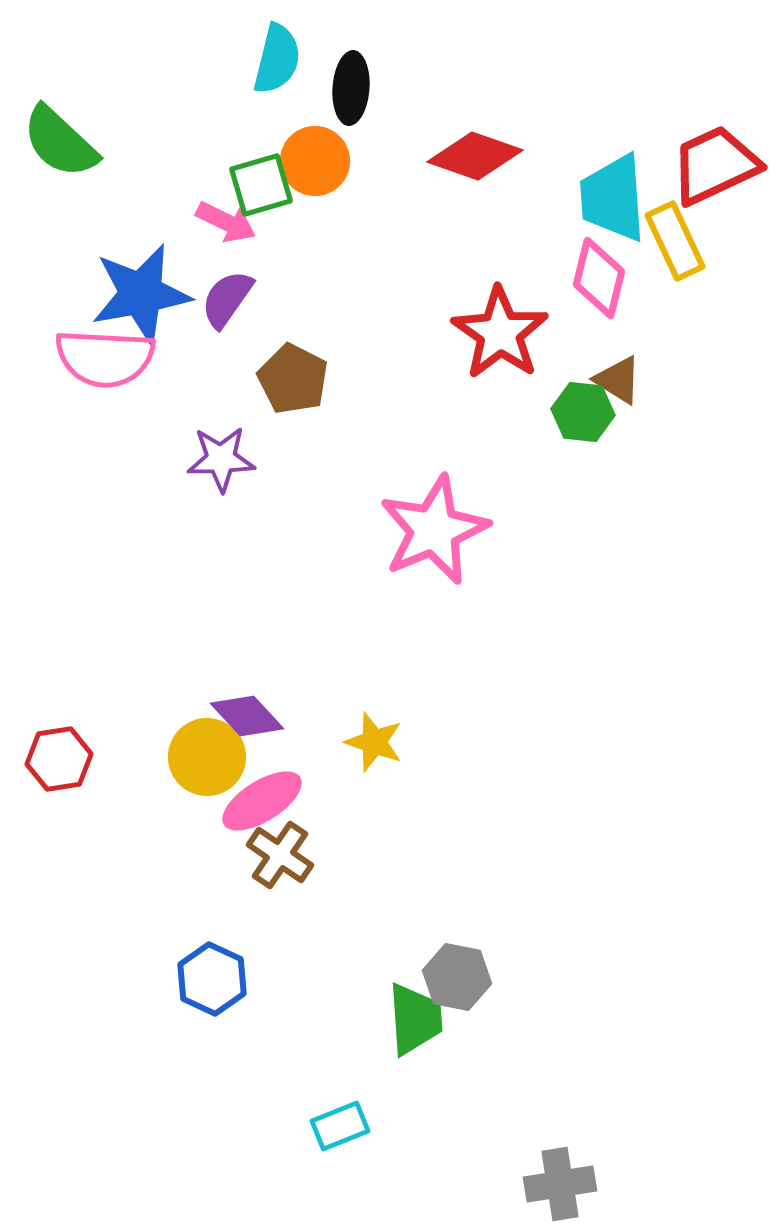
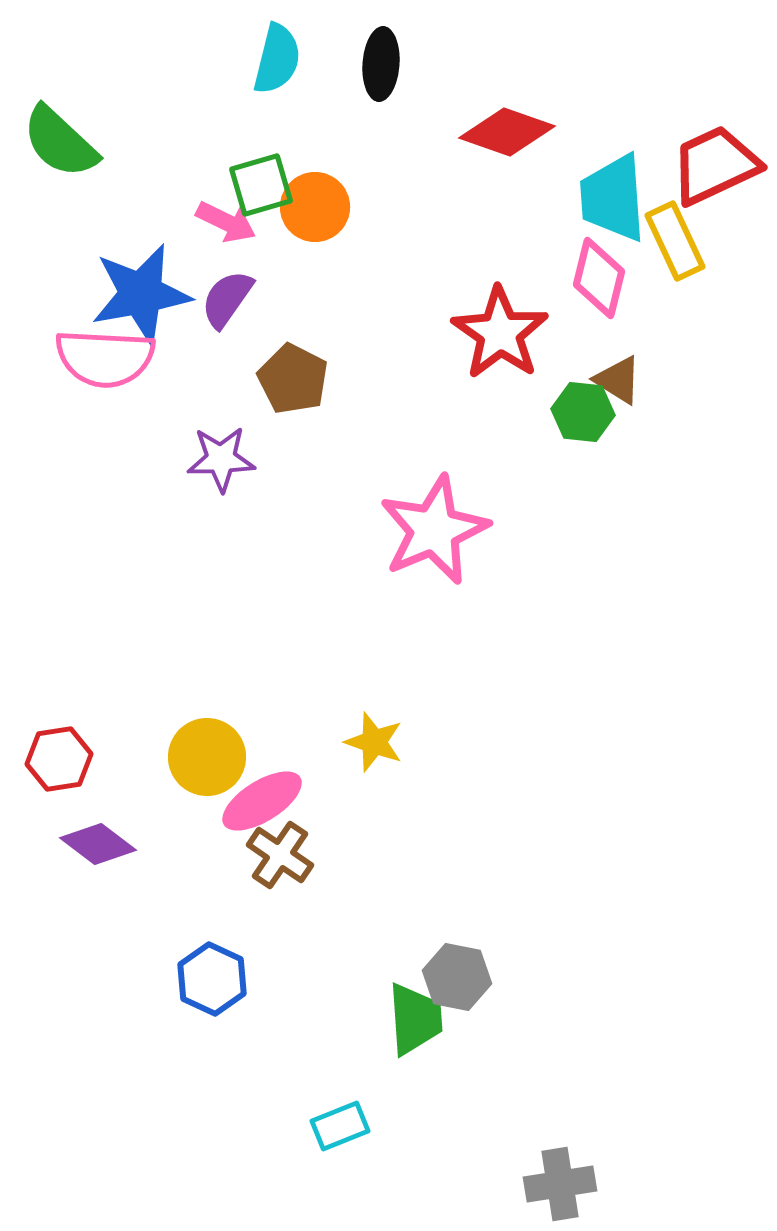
black ellipse: moved 30 px right, 24 px up
red diamond: moved 32 px right, 24 px up
orange circle: moved 46 px down
purple diamond: moved 149 px left, 128 px down; rotated 10 degrees counterclockwise
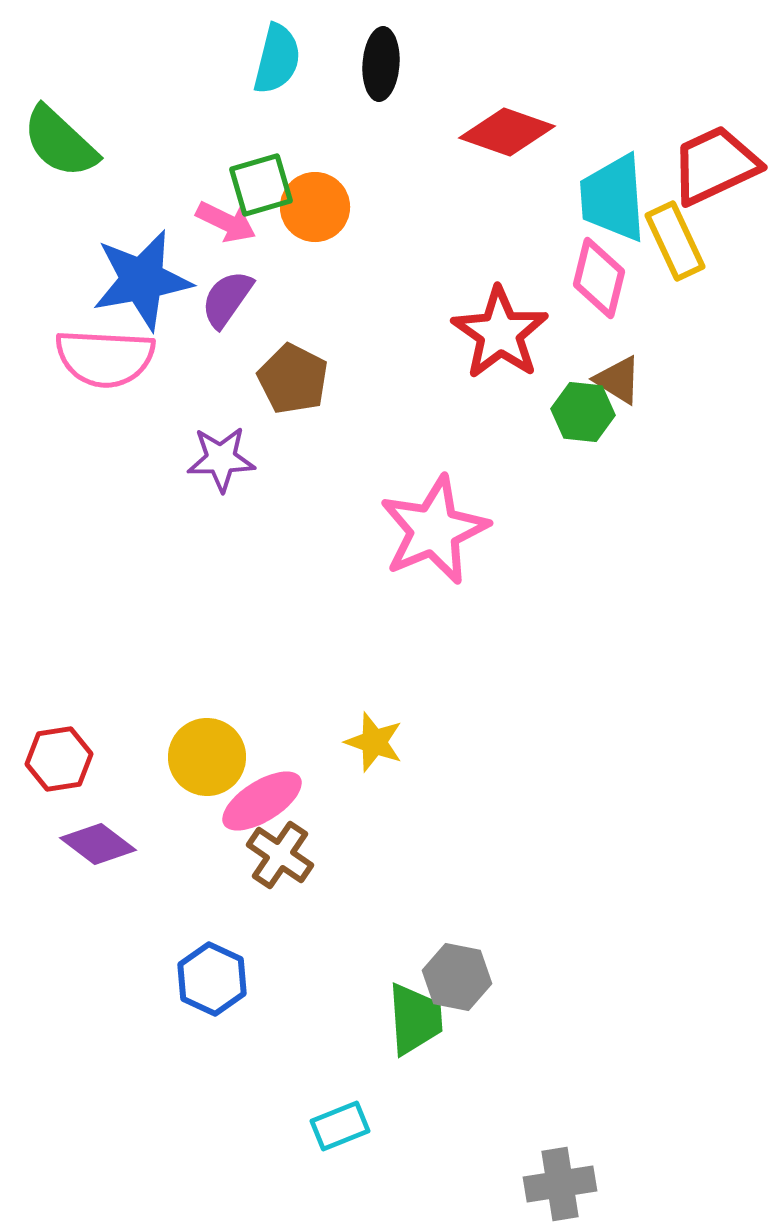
blue star: moved 1 px right, 14 px up
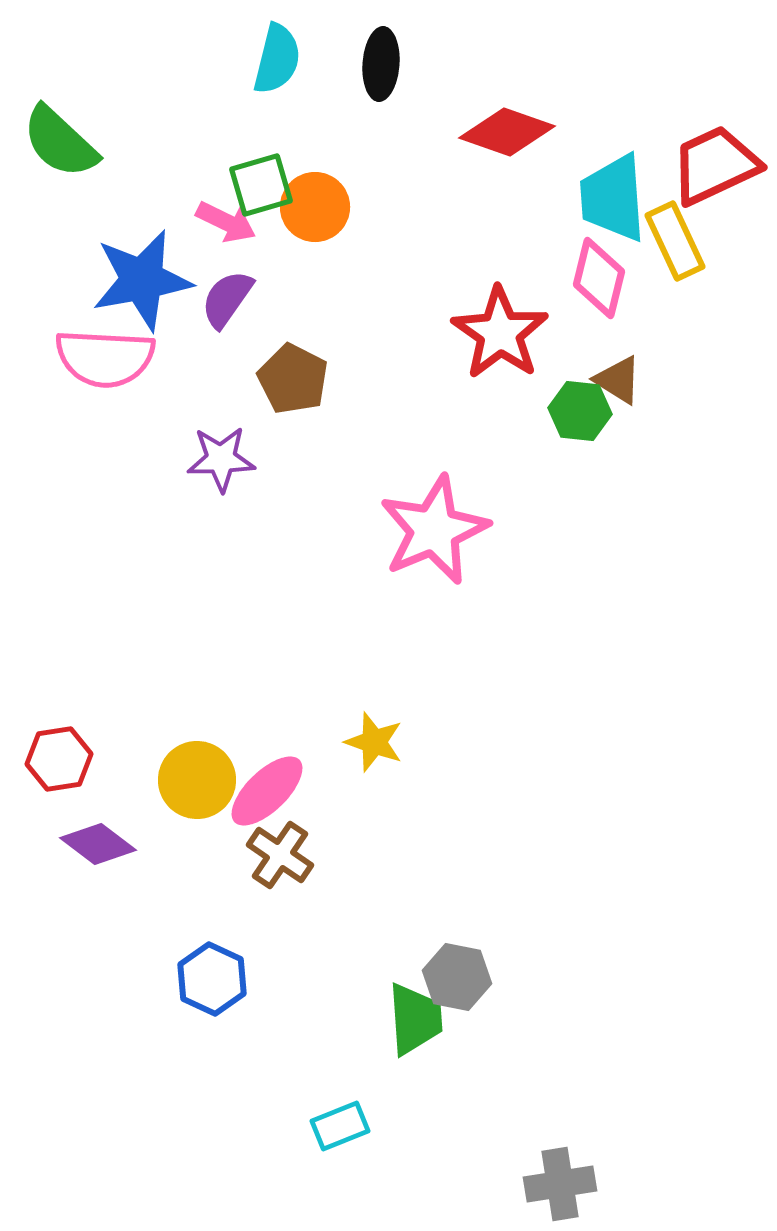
green hexagon: moved 3 px left, 1 px up
yellow circle: moved 10 px left, 23 px down
pink ellipse: moved 5 px right, 10 px up; rotated 12 degrees counterclockwise
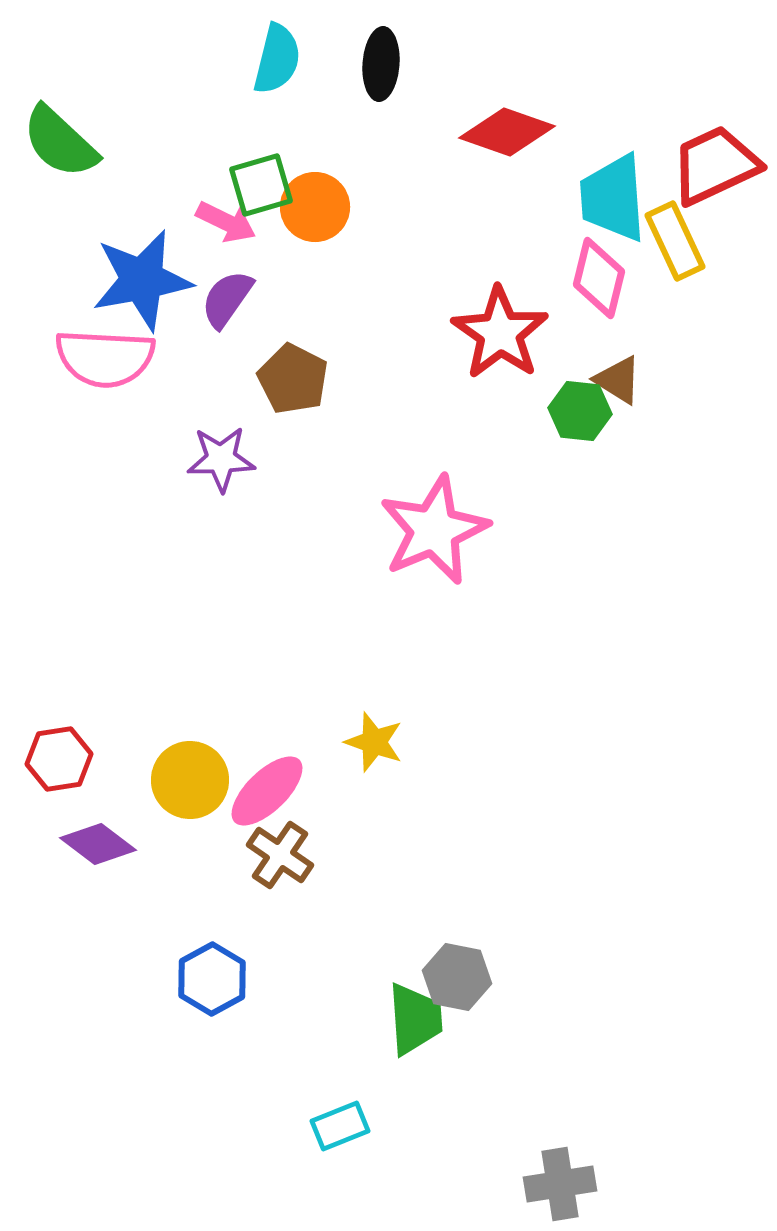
yellow circle: moved 7 px left
blue hexagon: rotated 6 degrees clockwise
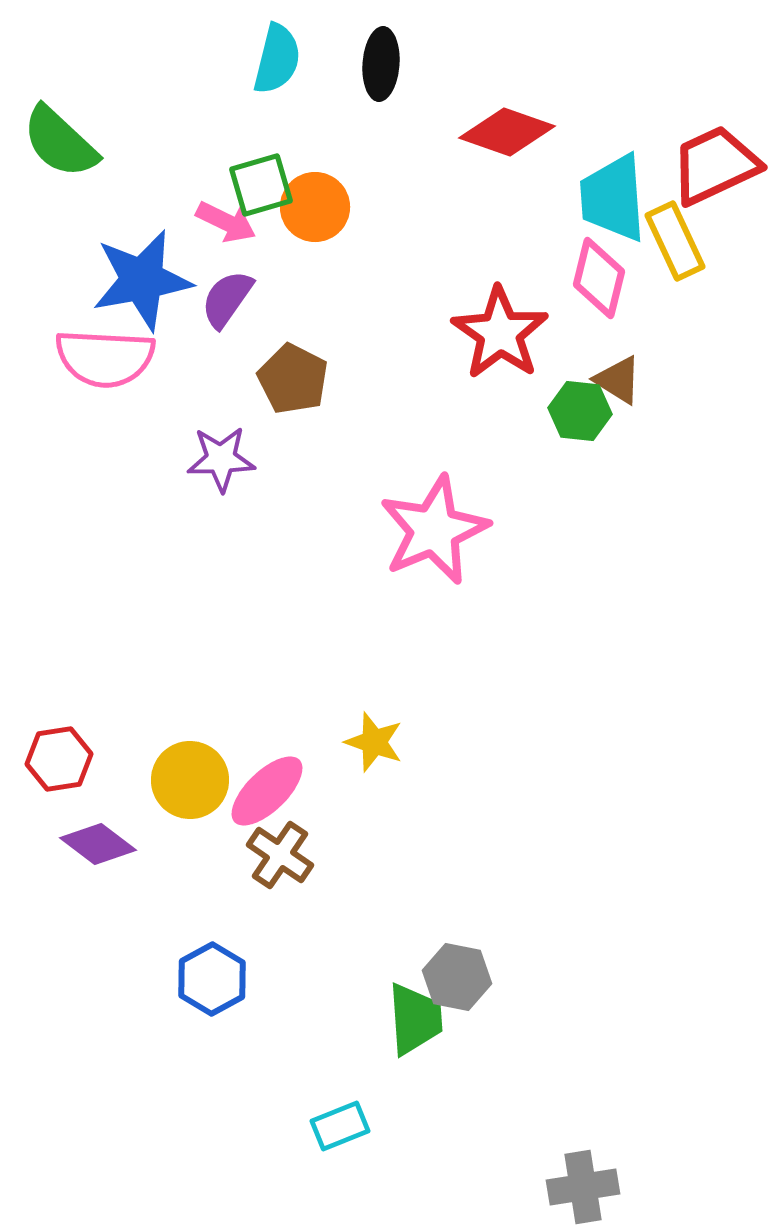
gray cross: moved 23 px right, 3 px down
